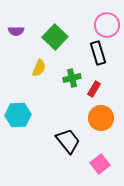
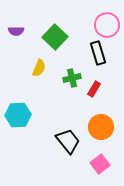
orange circle: moved 9 px down
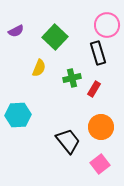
purple semicircle: rotated 28 degrees counterclockwise
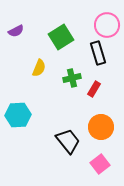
green square: moved 6 px right; rotated 15 degrees clockwise
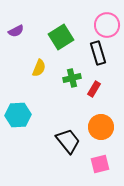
pink square: rotated 24 degrees clockwise
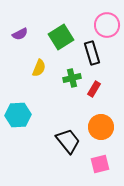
purple semicircle: moved 4 px right, 3 px down
black rectangle: moved 6 px left
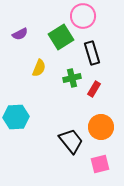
pink circle: moved 24 px left, 9 px up
cyan hexagon: moved 2 px left, 2 px down
black trapezoid: moved 3 px right
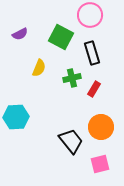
pink circle: moved 7 px right, 1 px up
green square: rotated 30 degrees counterclockwise
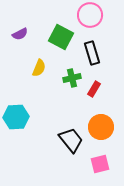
black trapezoid: moved 1 px up
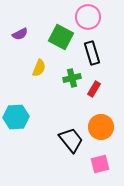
pink circle: moved 2 px left, 2 px down
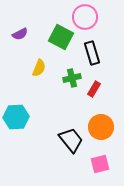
pink circle: moved 3 px left
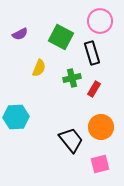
pink circle: moved 15 px right, 4 px down
